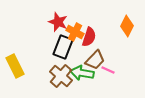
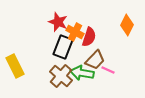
orange diamond: moved 1 px up
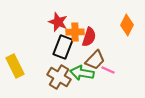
orange cross: rotated 30 degrees counterclockwise
brown cross: moved 2 px left, 1 px down; rotated 10 degrees counterclockwise
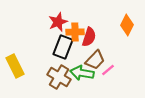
red star: rotated 30 degrees clockwise
pink line: rotated 64 degrees counterclockwise
